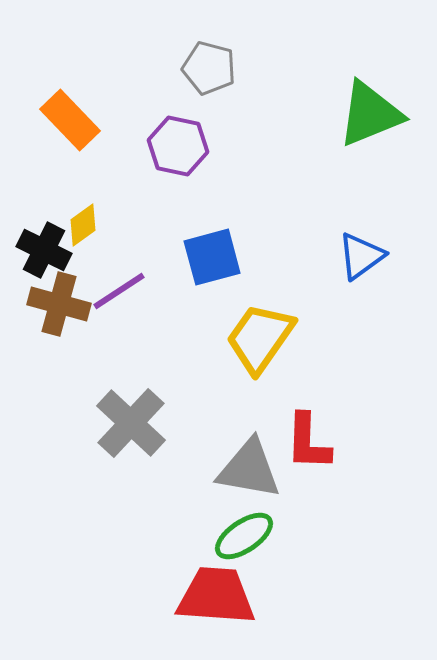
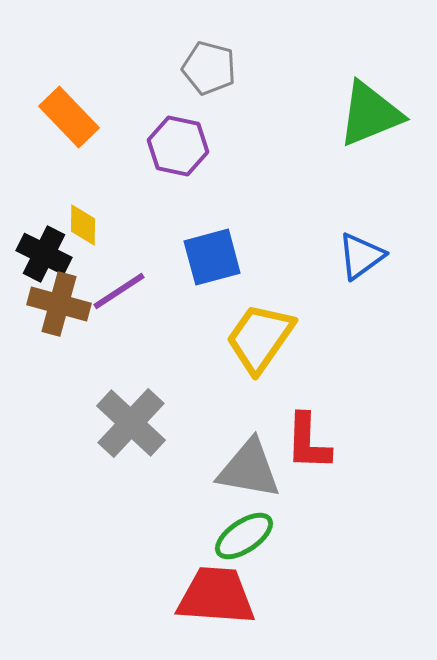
orange rectangle: moved 1 px left, 3 px up
yellow diamond: rotated 54 degrees counterclockwise
black cross: moved 4 px down
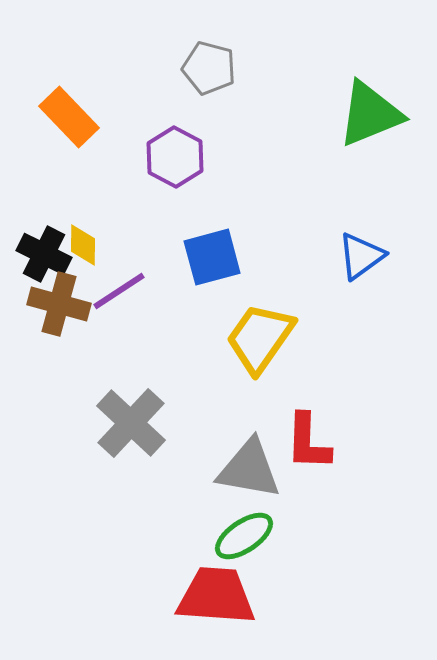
purple hexagon: moved 3 px left, 11 px down; rotated 16 degrees clockwise
yellow diamond: moved 20 px down
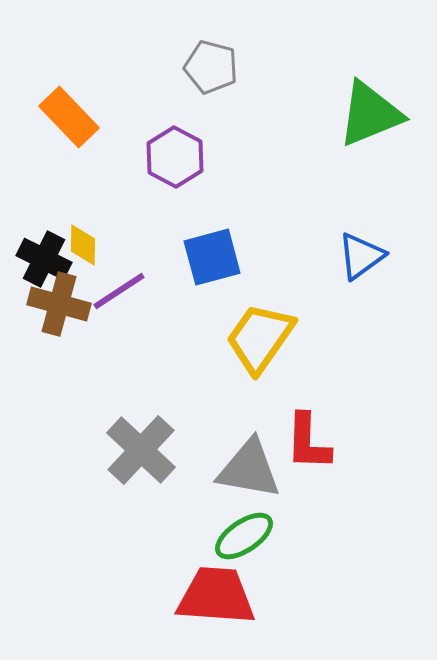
gray pentagon: moved 2 px right, 1 px up
black cross: moved 5 px down
gray cross: moved 10 px right, 27 px down
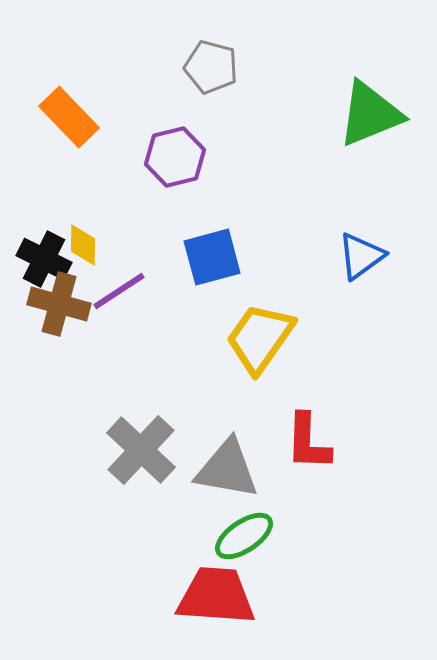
purple hexagon: rotated 18 degrees clockwise
gray triangle: moved 22 px left
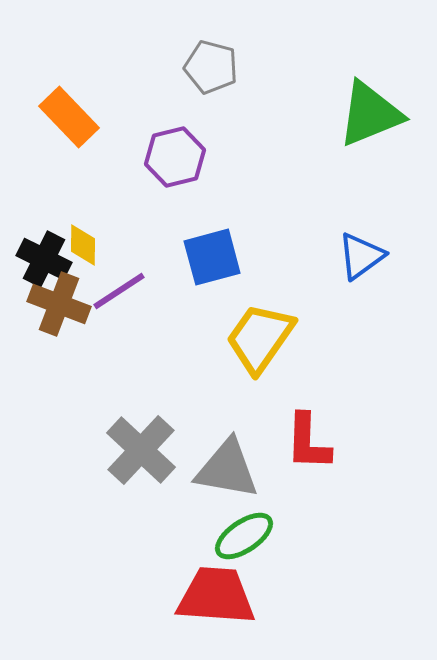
brown cross: rotated 6 degrees clockwise
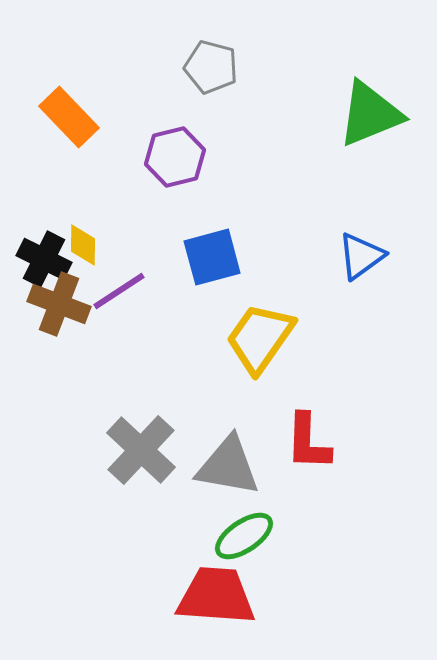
gray triangle: moved 1 px right, 3 px up
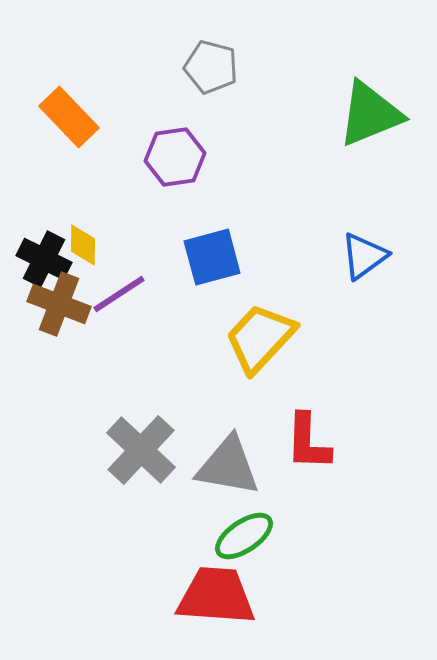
purple hexagon: rotated 6 degrees clockwise
blue triangle: moved 3 px right
purple line: moved 3 px down
yellow trapezoid: rotated 8 degrees clockwise
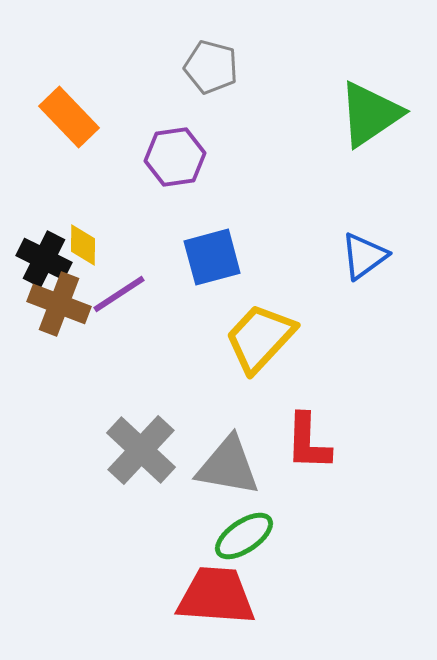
green triangle: rotated 12 degrees counterclockwise
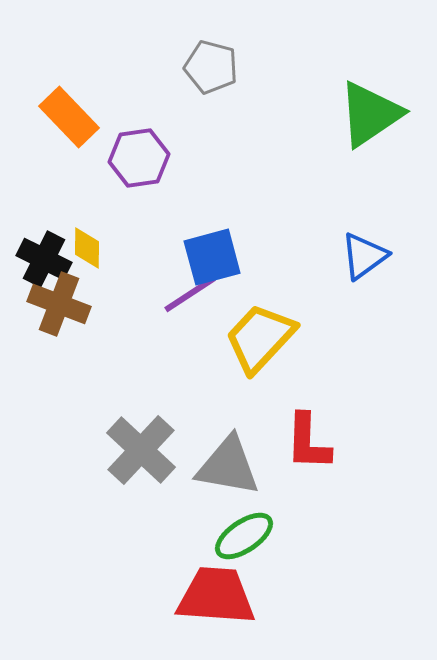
purple hexagon: moved 36 px left, 1 px down
yellow diamond: moved 4 px right, 3 px down
purple line: moved 71 px right
